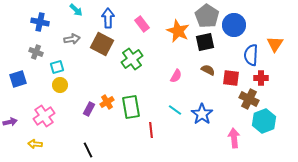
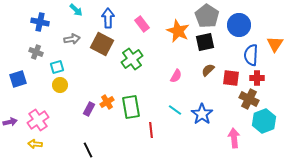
blue circle: moved 5 px right
brown semicircle: rotated 72 degrees counterclockwise
red cross: moved 4 px left
pink cross: moved 6 px left, 4 px down
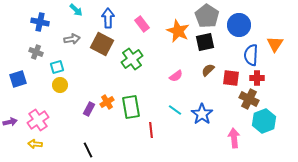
pink semicircle: rotated 24 degrees clockwise
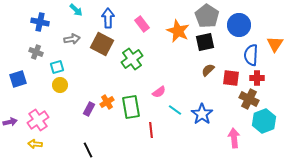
pink semicircle: moved 17 px left, 16 px down
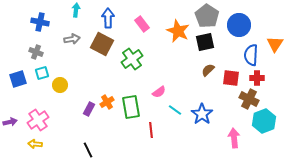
cyan arrow: rotated 128 degrees counterclockwise
cyan square: moved 15 px left, 6 px down
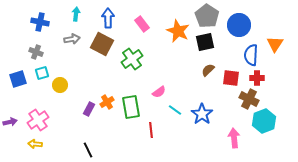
cyan arrow: moved 4 px down
